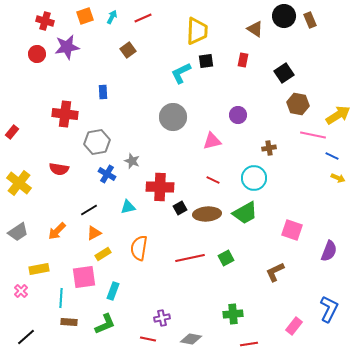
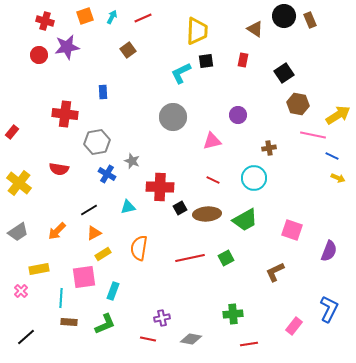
red circle at (37, 54): moved 2 px right, 1 px down
green trapezoid at (245, 213): moved 7 px down
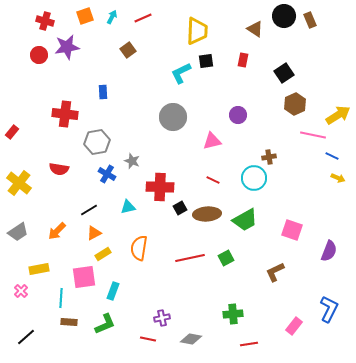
brown hexagon at (298, 104): moved 3 px left; rotated 25 degrees clockwise
brown cross at (269, 148): moved 9 px down
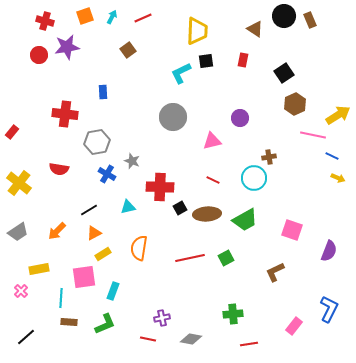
purple circle at (238, 115): moved 2 px right, 3 px down
